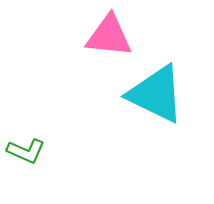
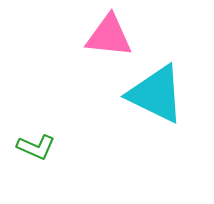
green L-shape: moved 10 px right, 4 px up
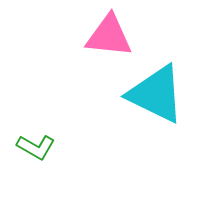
green L-shape: rotated 6 degrees clockwise
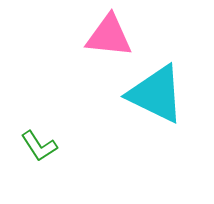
green L-shape: moved 3 px right, 1 px up; rotated 27 degrees clockwise
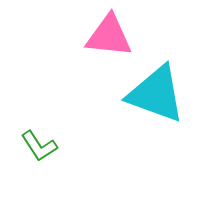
cyan triangle: rotated 6 degrees counterclockwise
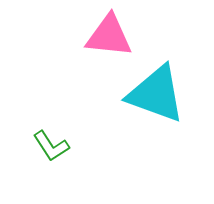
green L-shape: moved 12 px right
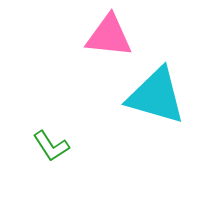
cyan triangle: moved 2 px down; rotated 4 degrees counterclockwise
